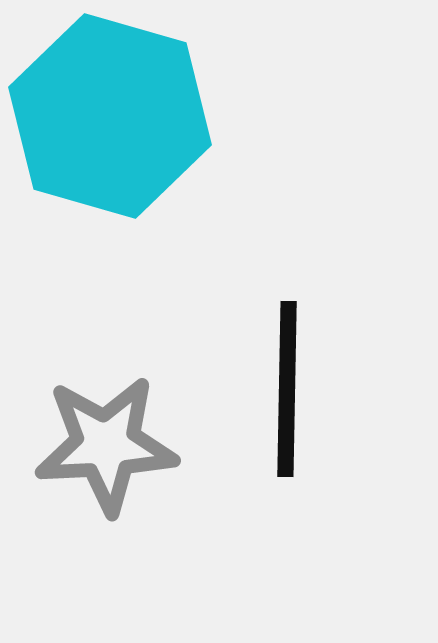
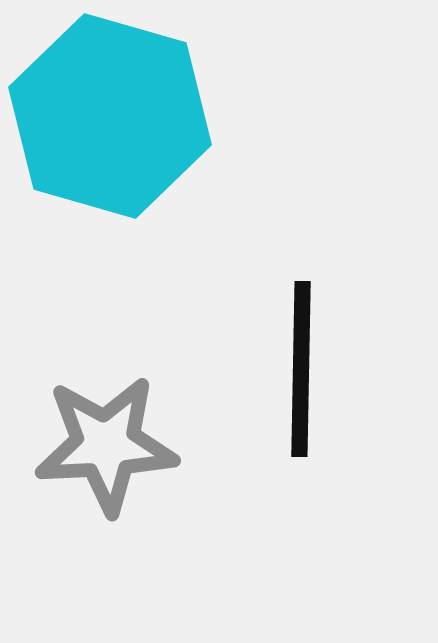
black line: moved 14 px right, 20 px up
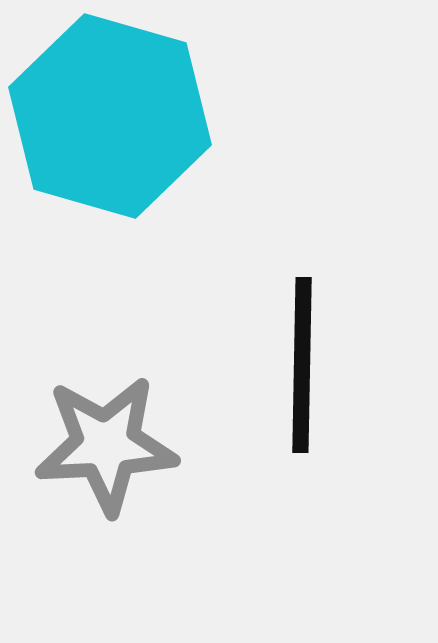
black line: moved 1 px right, 4 px up
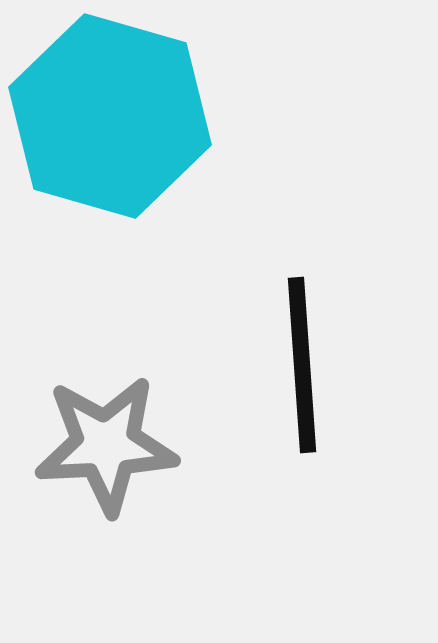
black line: rotated 5 degrees counterclockwise
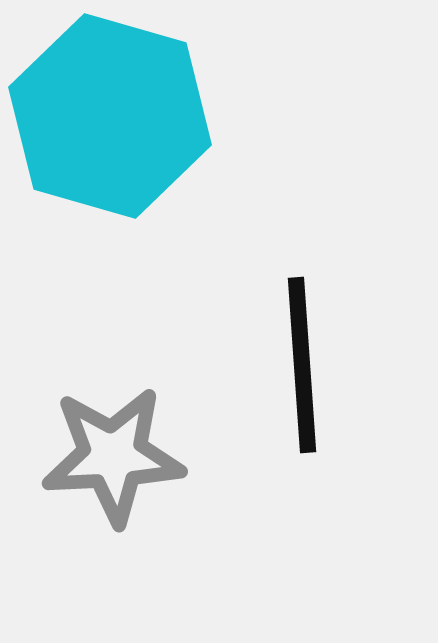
gray star: moved 7 px right, 11 px down
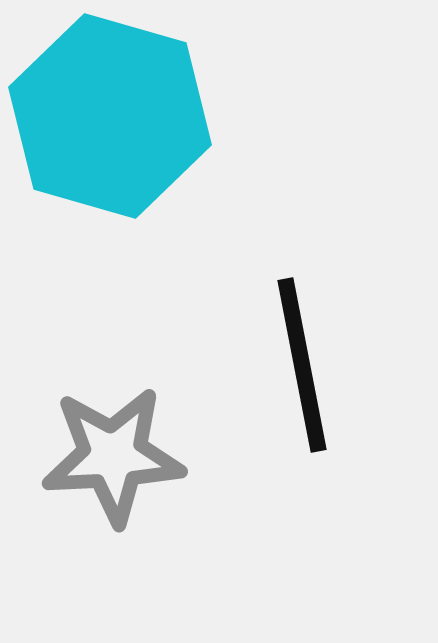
black line: rotated 7 degrees counterclockwise
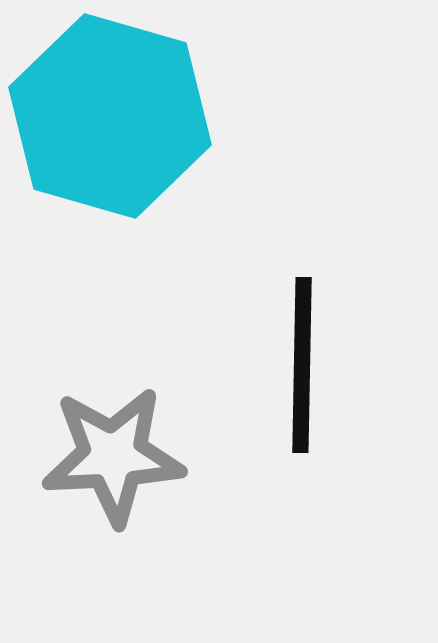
black line: rotated 12 degrees clockwise
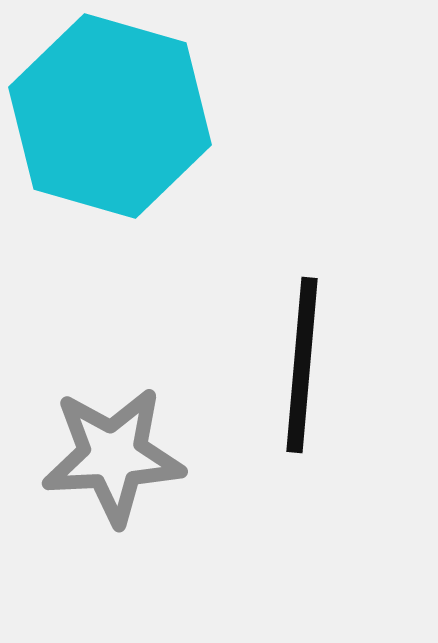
black line: rotated 4 degrees clockwise
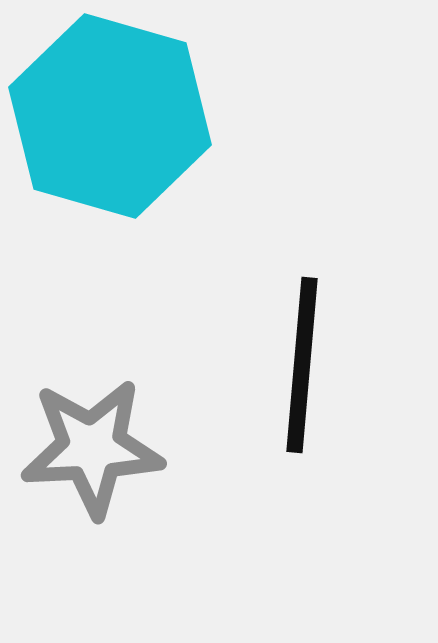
gray star: moved 21 px left, 8 px up
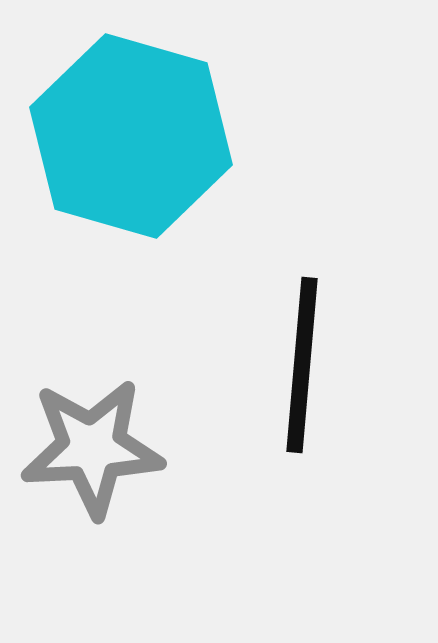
cyan hexagon: moved 21 px right, 20 px down
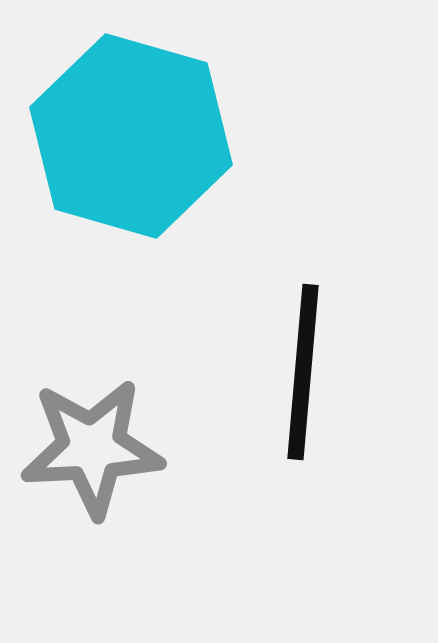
black line: moved 1 px right, 7 px down
